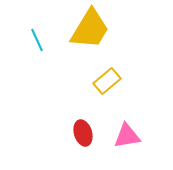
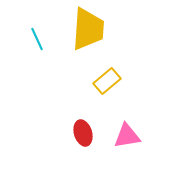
yellow trapezoid: moved 2 px left; rotated 27 degrees counterclockwise
cyan line: moved 1 px up
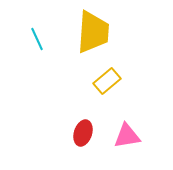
yellow trapezoid: moved 5 px right, 3 px down
red ellipse: rotated 35 degrees clockwise
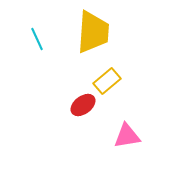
red ellipse: moved 28 px up; rotated 35 degrees clockwise
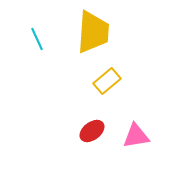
red ellipse: moved 9 px right, 26 px down
pink triangle: moved 9 px right
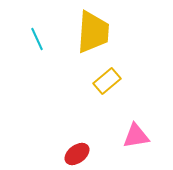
red ellipse: moved 15 px left, 23 px down
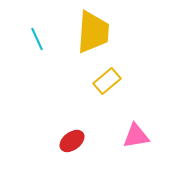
red ellipse: moved 5 px left, 13 px up
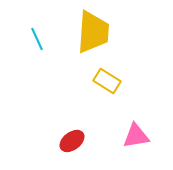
yellow rectangle: rotated 72 degrees clockwise
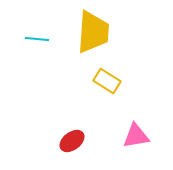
cyan line: rotated 60 degrees counterclockwise
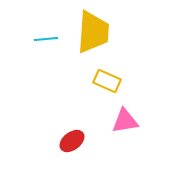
cyan line: moved 9 px right; rotated 10 degrees counterclockwise
yellow rectangle: rotated 8 degrees counterclockwise
pink triangle: moved 11 px left, 15 px up
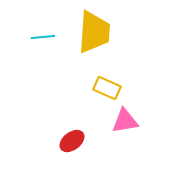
yellow trapezoid: moved 1 px right
cyan line: moved 3 px left, 2 px up
yellow rectangle: moved 7 px down
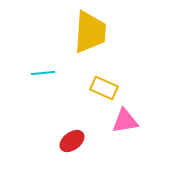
yellow trapezoid: moved 4 px left
cyan line: moved 36 px down
yellow rectangle: moved 3 px left
